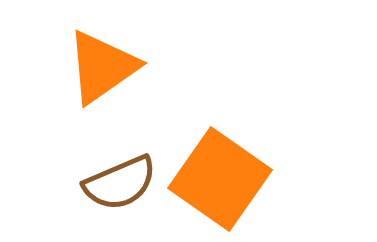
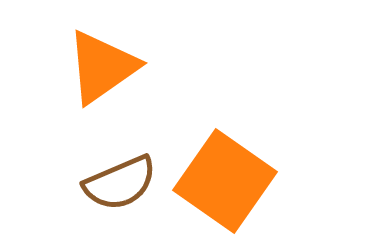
orange square: moved 5 px right, 2 px down
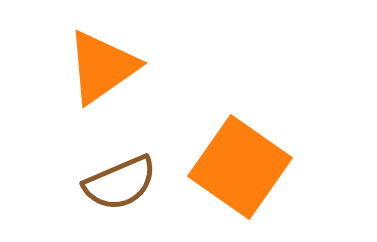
orange square: moved 15 px right, 14 px up
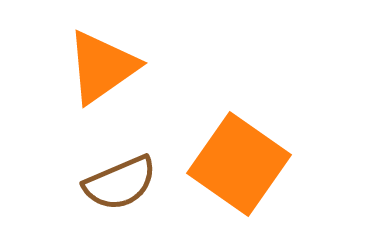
orange square: moved 1 px left, 3 px up
